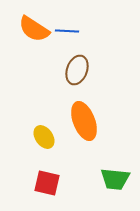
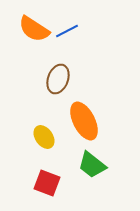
blue line: rotated 30 degrees counterclockwise
brown ellipse: moved 19 px left, 9 px down
orange ellipse: rotated 6 degrees counterclockwise
green trapezoid: moved 23 px left, 14 px up; rotated 32 degrees clockwise
red square: rotated 8 degrees clockwise
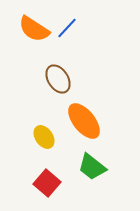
blue line: moved 3 px up; rotated 20 degrees counterclockwise
brown ellipse: rotated 52 degrees counterclockwise
orange ellipse: rotated 12 degrees counterclockwise
green trapezoid: moved 2 px down
red square: rotated 20 degrees clockwise
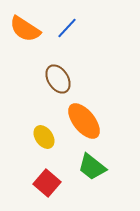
orange semicircle: moved 9 px left
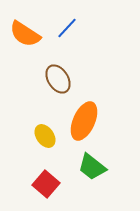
orange semicircle: moved 5 px down
orange ellipse: rotated 63 degrees clockwise
yellow ellipse: moved 1 px right, 1 px up
red square: moved 1 px left, 1 px down
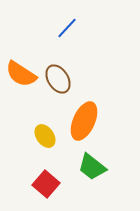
orange semicircle: moved 4 px left, 40 px down
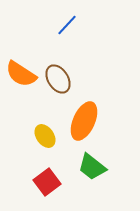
blue line: moved 3 px up
red square: moved 1 px right, 2 px up; rotated 12 degrees clockwise
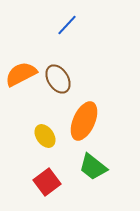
orange semicircle: rotated 120 degrees clockwise
green trapezoid: moved 1 px right
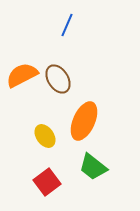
blue line: rotated 20 degrees counterclockwise
orange semicircle: moved 1 px right, 1 px down
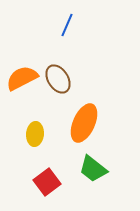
orange semicircle: moved 3 px down
orange ellipse: moved 2 px down
yellow ellipse: moved 10 px left, 2 px up; rotated 40 degrees clockwise
green trapezoid: moved 2 px down
